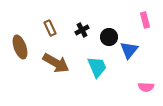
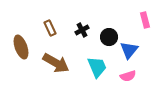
brown ellipse: moved 1 px right
pink semicircle: moved 18 px left, 11 px up; rotated 21 degrees counterclockwise
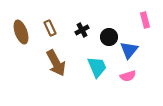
brown ellipse: moved 15 px up
brown arrow: rotated 32 degrees clockwise
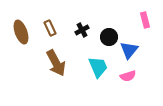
cyan trapezoid: moved 1 px right
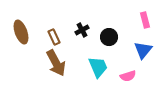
brown rectangle: moved 4 px right, 9 px down
blue triangle: moved 14 px right
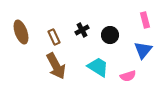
black circle: moved 1 px right, 2 px up
brown arrow: moved 3 px down
cyan trapezoid: rotated 35 degrees counterclockwise
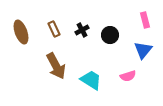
brown rectangle: moved 8 px up
cyan trapezoid: moved 7 px left, 13 px down
